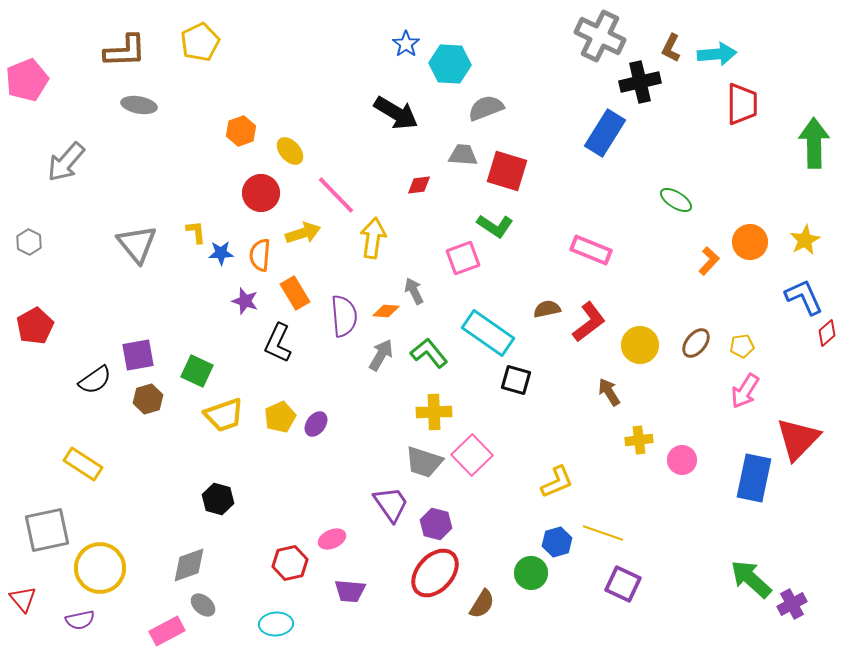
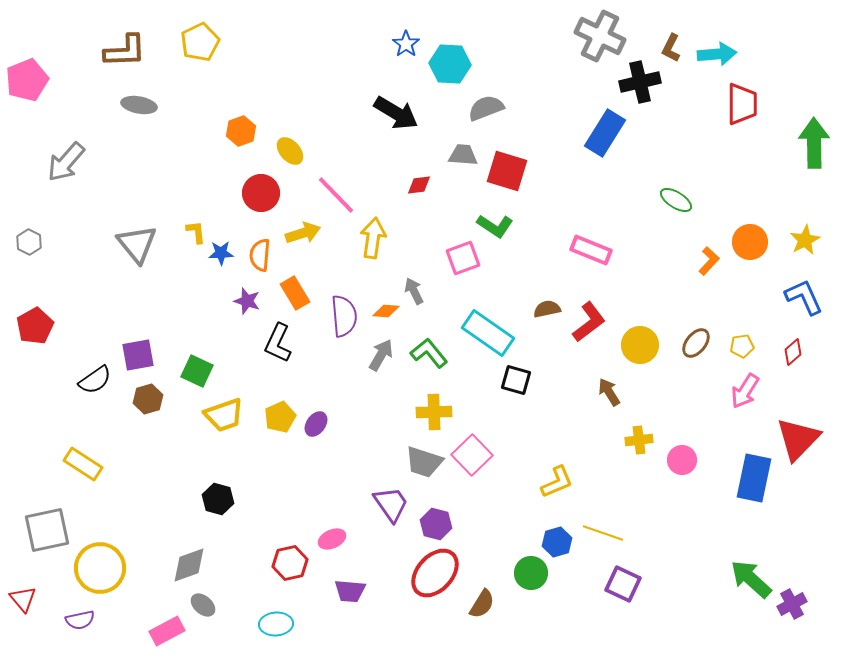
purple star at (245, 301): moved 2 px right
red diamond at (827, 333): moved 34 px left, 19 px down
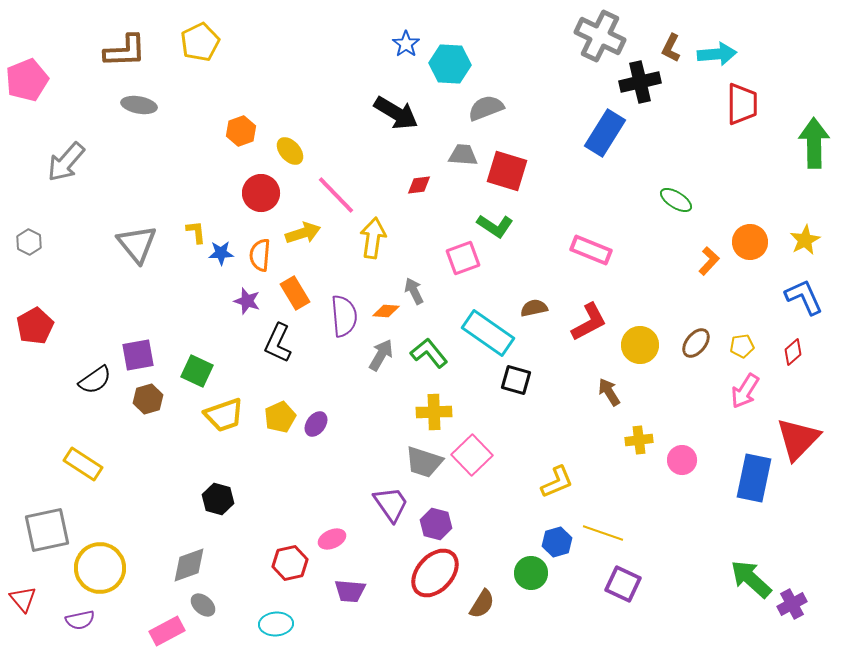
brown semicircle at (547, 309): moved 13 px left, 1 px up
red L-shape at (589, 322): rotated 9 degrees clockwise
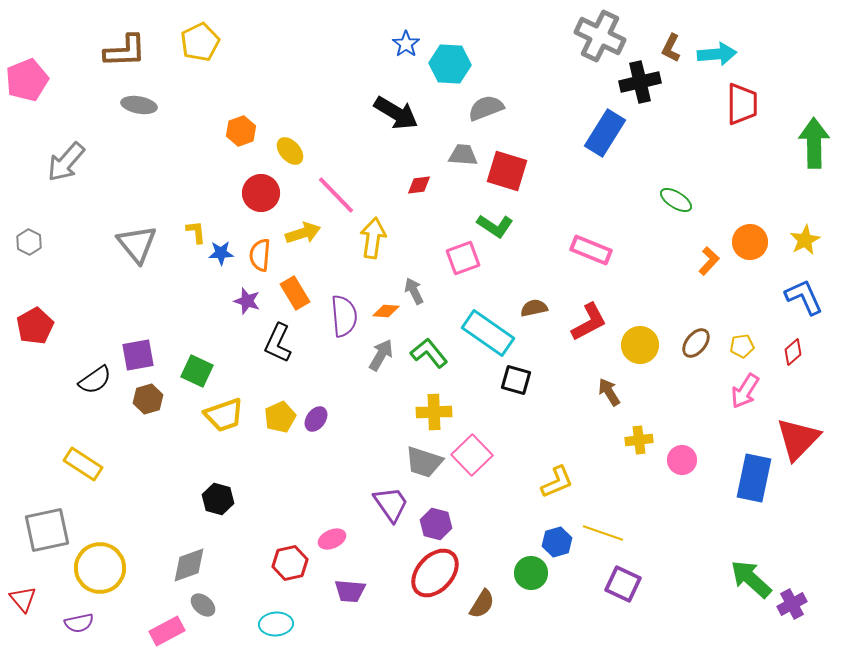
purple ellipse at (316, 424): moved 5 px up
purple semicircle at (80, 620): moved 1 px left, 3 px down
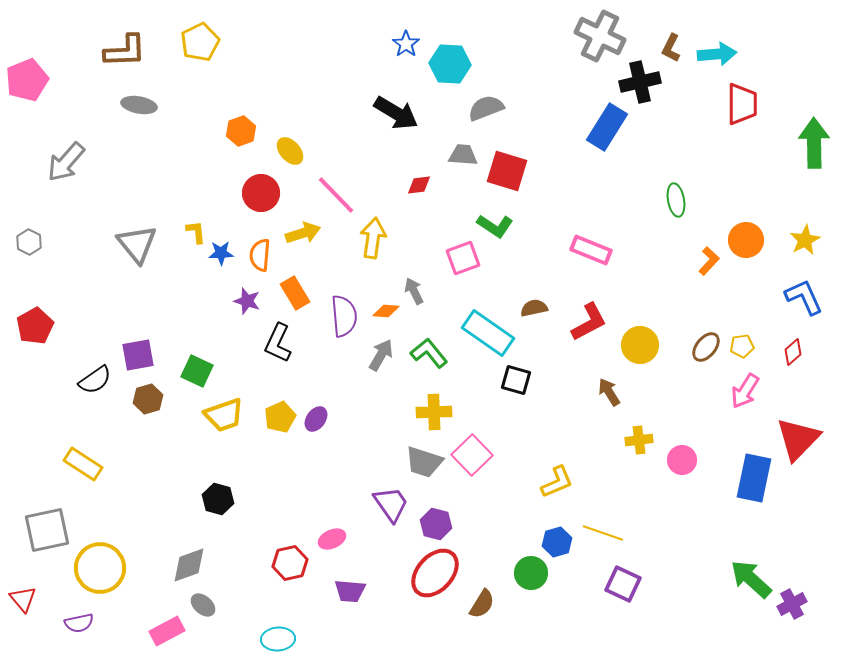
blue rectangle at (605, 133): moved 2 px right, 6 px up
green ellipse at (676, 200): rotated 48 degrees clockwise
orange circle at (750, 242): moved 4 px left, 2 px up
brown ellipse at (696, 343): moved 10 px right, 4 px down
cyan ellipse at (276, 624): moved 2 px right, 15 px down
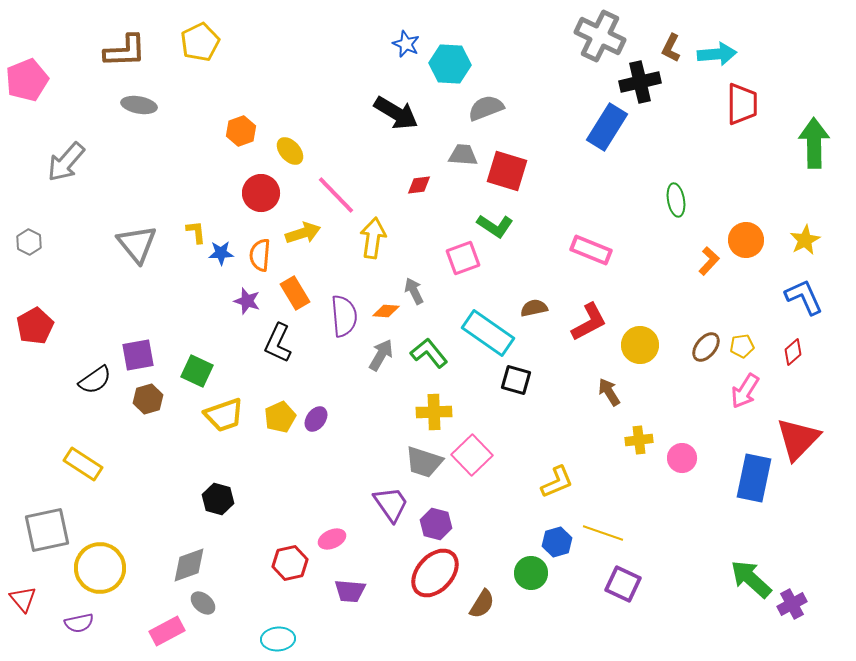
blue star at (406, 44): rotated 12 degrees counterclockwise
pink circle at (682, 460): moved 2 px up
gray ellipse at (203, 605): moved 2 px up
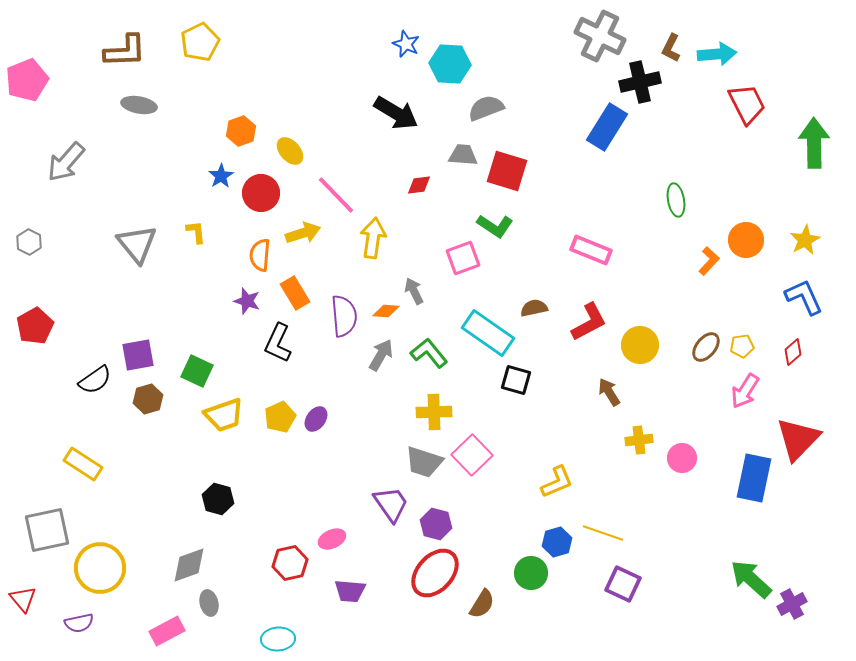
red trapezoid at (742, 104): moved 5 px right; rotated 27 degrees counterclockwise
blue star at (221, 253): moved 77 px up; rotated 30 degrees counterclockwise
gray ellipse at (203, 603): moved 6 px right; rotated 35 degrees clockwise
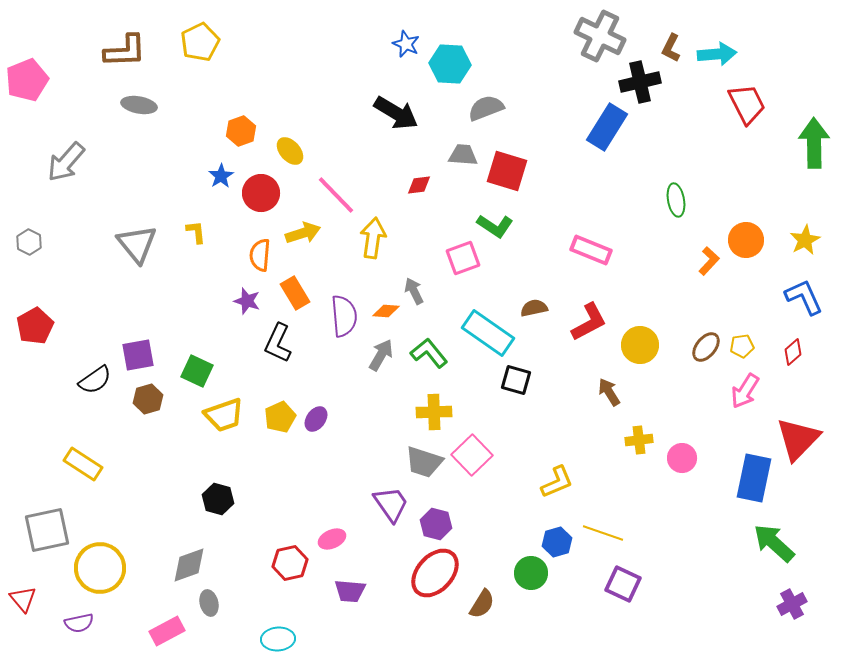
green arrow at (751, 579): moved 23 px right, 36 px up
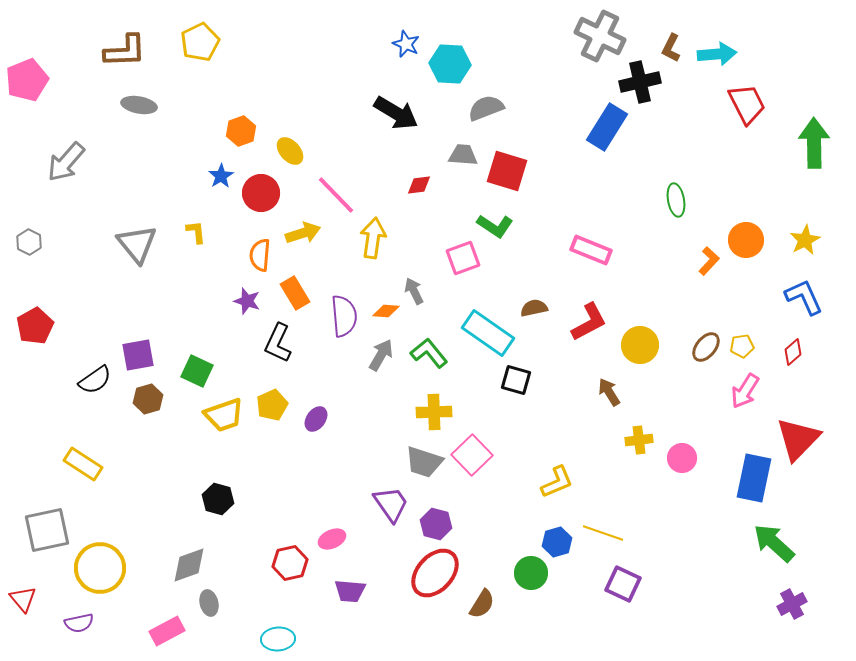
yellow pentagon at (280, 417): moved 8 px left, 12 px up
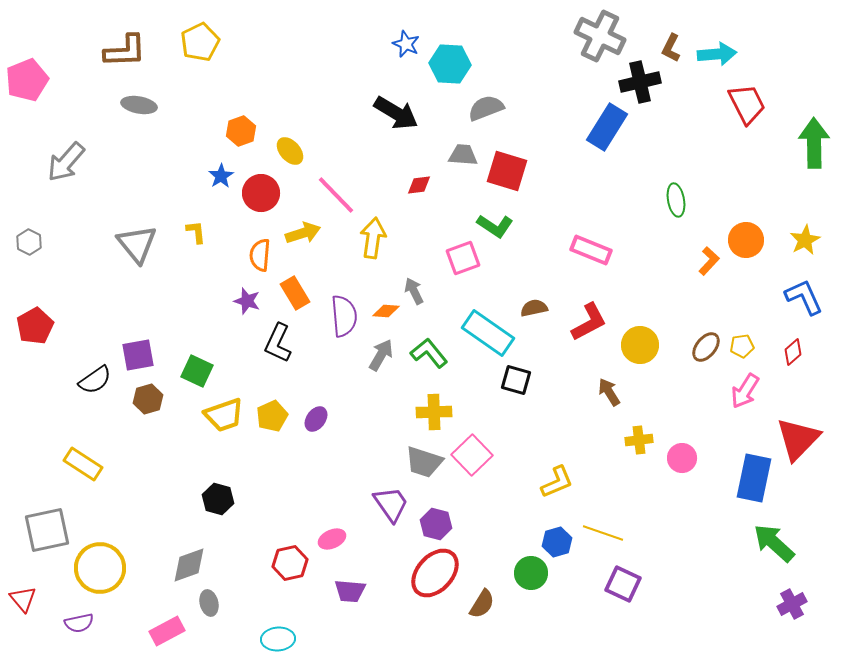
yellow pentagon at (272, 405): moved 11 px down
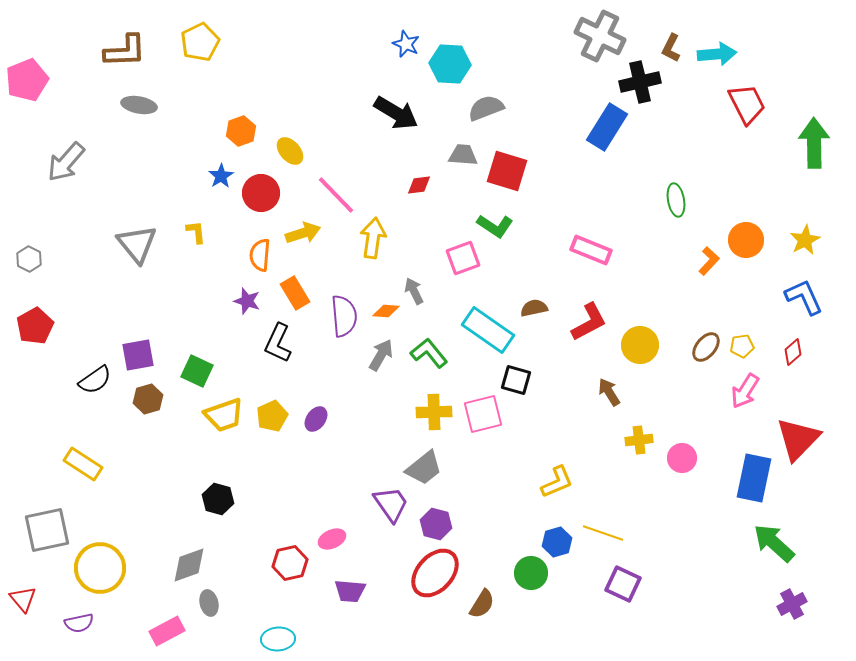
gray hexagon at (29, 242): moved 17 px down
cyan rectangle at (488, 333): moved 3 px up
pink square at (472, 455): moved 11 px right, 41 px up; rotated 30 degrees clockwise
gray trapezoid at (424, 462): moved 6 px down; rotated 57 degrees counterclockwise
